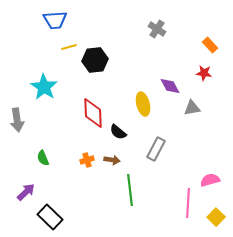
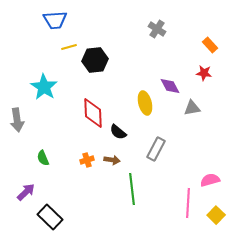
yellow ellipse: moved 2 px right, 1 px up
green line: moved 2 px right, 1 px up
yellow square: moved 2 px up
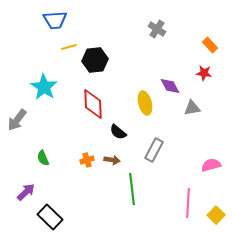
red diamond: moved 9 px up
gray arrow: rotated 45 degrees clockwise
gray rectangle: moved 2 px left, 1 px down
pink semicircle: moved 1 px right, 15 px up
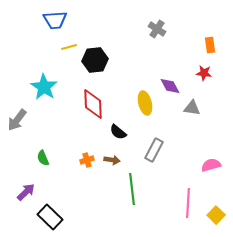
orange rectangle: rotated 35 degrees clockwise
gray triangle: rotated 18 degrees clockwise
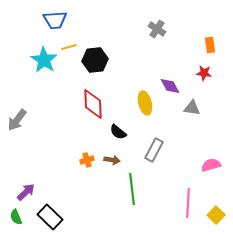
cyan star: moved 27 px up
green semicircle: moved 27 px left, 59 px down
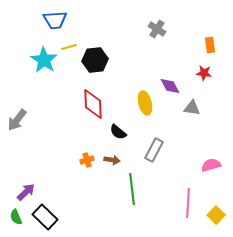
black rectangle: moved 5 px left
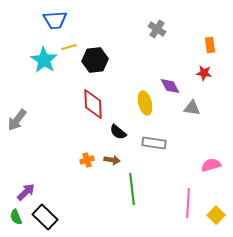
gray rectangle: moved 7 px up; rotated 70 degrees clockwise
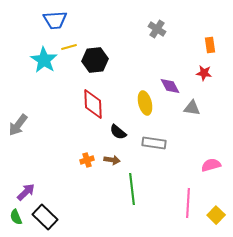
gray arrow: moved 1 px right, 5 px down
